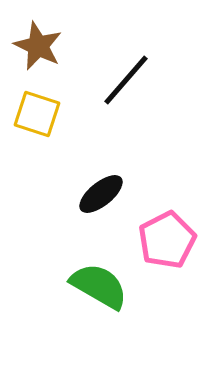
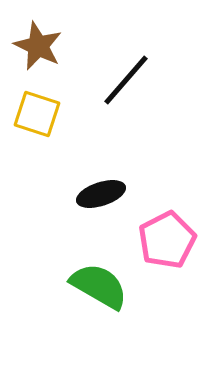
black ellipse: rotated 21 degrees clockwise
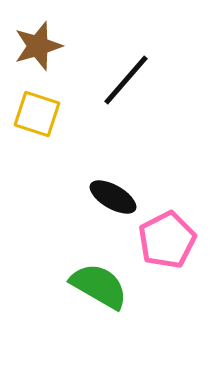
brown star: rotated 30 degrees clockwise
black ellipse: moved 12 px right, 3 px down; rotated 48 degrees clockwise
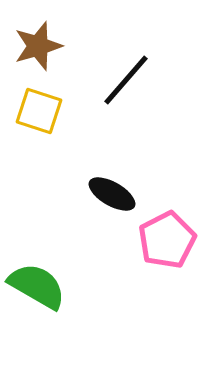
yellow square: moved 2 px right, 3 px up
black ellipse: moved 1 px left, 3 px up
green semicircle: moved 62 px left
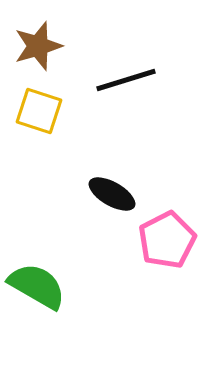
black line: rotated 32 degrees clockwise
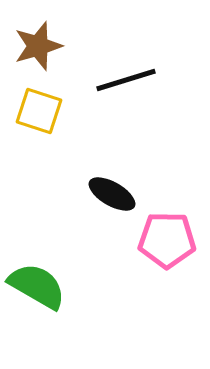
pink pentagon: rotated 28 degrees clockwise
